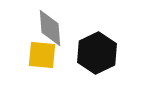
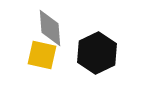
yellow square: rotated 8 degrees clockwise
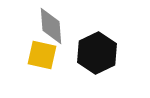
gray diamond: moved 1 px right, 2 px up
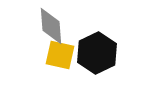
yellow square: moved 18 px right
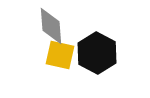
black hexagon: rotated 6 degrees counterclockwise
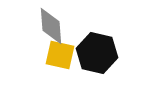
black hexagon: rotated 15 degrees counterclockwise
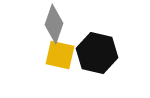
gray diamond: moved 3 px right, 2 px up; rotated 24 degrees clockwise
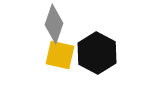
black hexagon: rotated 15 degrees clockwise
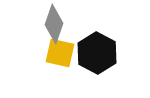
yellow square: moved 2 px up
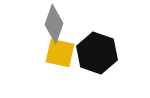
black hexagon: rotated 9 degrees counterclockwise
